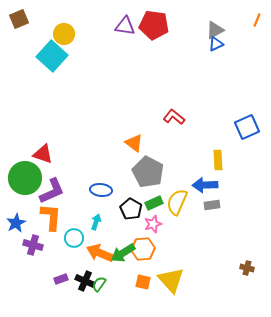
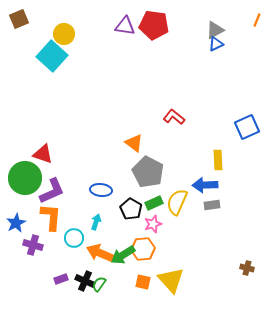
green arrow: moved 2 px down
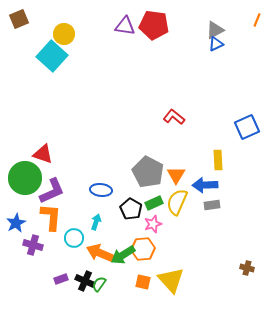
orange triangle: moved 42 px right, 32 px down; rotated 24 degrees clockwise
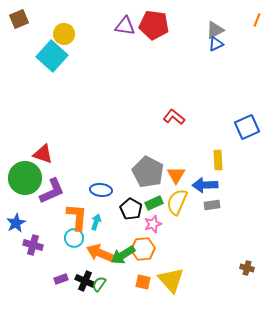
orange L-shape: moved 26 px right
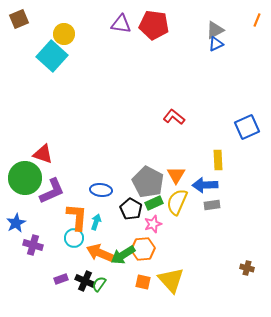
purple triangle: moved 4 px left, 2 px up
gray pentagon: moved 10 px down
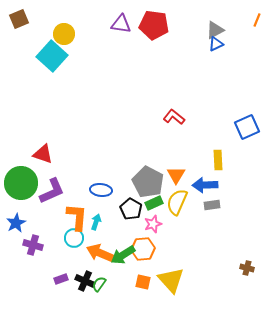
green circle: moved 4 px left, 5 px down
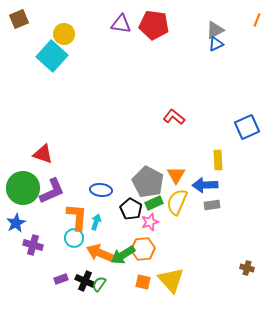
green circle: moved 2 px right, 5 px down
pink star: moved 3 px left, 2 px up
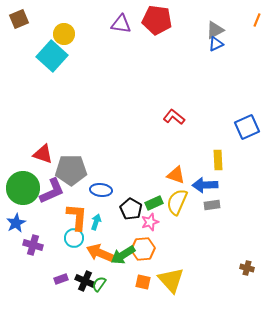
red pentagon: moved 3 px right, 5 px up
orange triangle: rotated 42 degrees counterclockwise
gray pentagon: moved 77 px left, 12 px up; rotated 28 degrees counterclockwise
